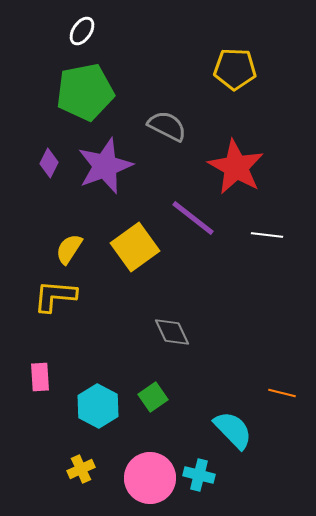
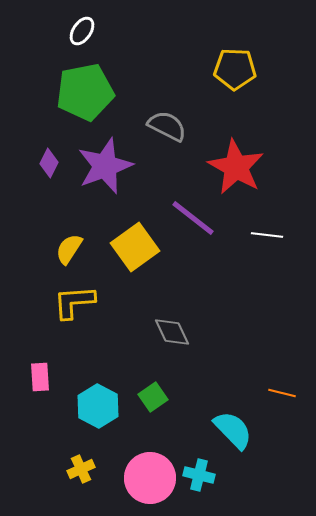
yellow L-shape: moved 19 px right, 6 px down; rotated 9 degrees counterclockwise
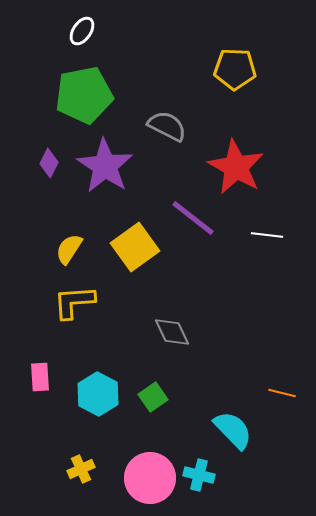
green pentagon: moved 1 px left, 3 px down
purple star: rotated 18 degrees counterclockwise
cyan hexagon: moved 12 px up
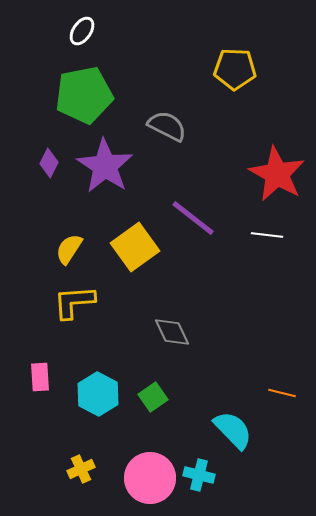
red star: moved 41 px right, 7 px down
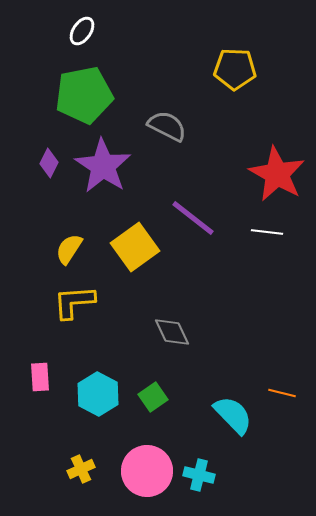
purple star: moved 2 px left
white line: moved 3 px up
cyan semicircle: moved 15 px up
pink circle: moved 3 px left, 7 px up
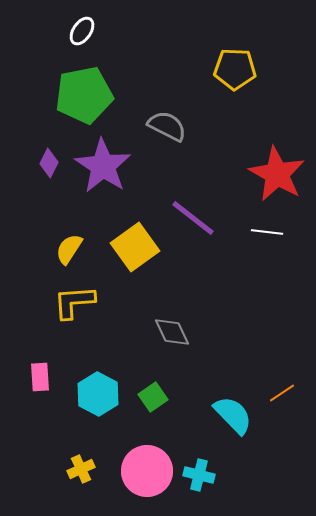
orange line: rotated 48 degrees counterclockwise
